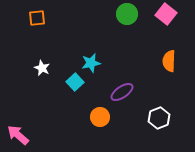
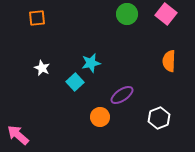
purple ellipse: moved 3 px down
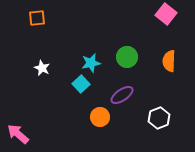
green circle: moved 43 px down
cyan square: moved 6 px right, 2 px down
pink arrow: moved 1 px up
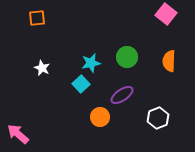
white hexagon: moved 1 px left
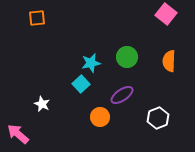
white star: moved 36 px down
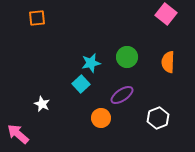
orange semicircle: moved 1 px left, 1 px down
orange circle: moved 1 px right, 1 px down
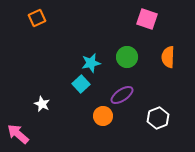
pink square: moved 19 px left, 5 px down; rotated 20 degrees counterclockwise
orange square: rotated 18 degrees counterclockwise
orange semicircle: moved 5 px up
orange circle: moved 2 px right, 2 px up
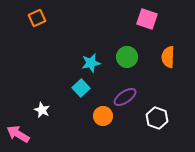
cyan square: moved 4 px down
purple ellipse: moved 3 px right, 2 px down
white star: moved 6 px down
white hexagon: moved 1 px left; rotated 20 degrees counterclockwise
pink arrow: rotated 10 degrees counterclockwise
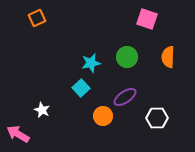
white hexagon: rotated 20 degrees counterclockwise
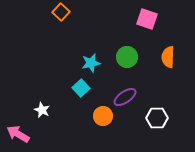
orange square: moved 24 px right, 6 px up; rotated 24 degrees counterclockwise
